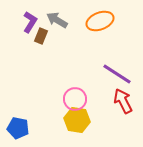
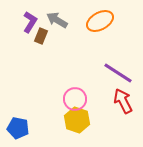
orange ellipse: rotated 8 degrees counterclockwise
purple line: moved 1 px right, 1 px up
yellow hexagon: rotated 10 degrees clockwise
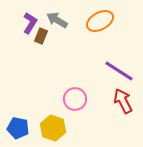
purple L-shape: moved 1 px down
purple line: moved 1 px right, 2 px up
yellow hexagon: moved 24 px left, 8 px down
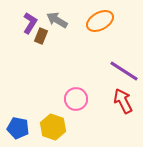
purple line: moved 5 px right
pink circle: moved 1 px right
yellow hexagon: moved 1 px up
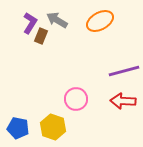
purple line: rotated 48 degrees counterclockwise
red arrow: rotated 60 degrees counterclockwise
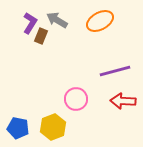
purple line: moved 9 px left
yellow hexagon: rotated 20 degrees clockwise
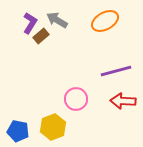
orange ellipse: moved 5 px right
brown rectangle: rotated 28 degrees clockwise
purple line: moved 1 px right
blue pentagon: moved 3 px down
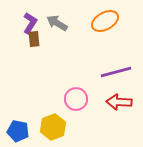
gray arrow: moved 3 px down
brown rectangle: moved 7 px left, 3 px down; rotated 56 degrees counterclockwise
purple line: moved 1 px down
red arrow: moved 4 px left, 1 px down
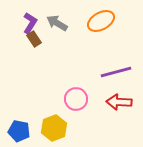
orange ellipse: moved 4 px left
brown rectangle: rotated 28 degrees counterclockwise
yellow hexagon: moved 1 px right, 1 px down
blue pentagon: moved 1 px right
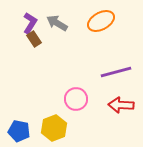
red arrow: moved 2 px right, 3 px down
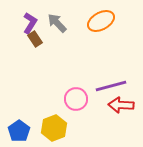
gray arrow: rotated 15 degrees clockwise
brown rectangle: moved 1 px right
purple line: moved 5 px left, 14 px down
blue pentagon: rotated 25 degrees clockwise
